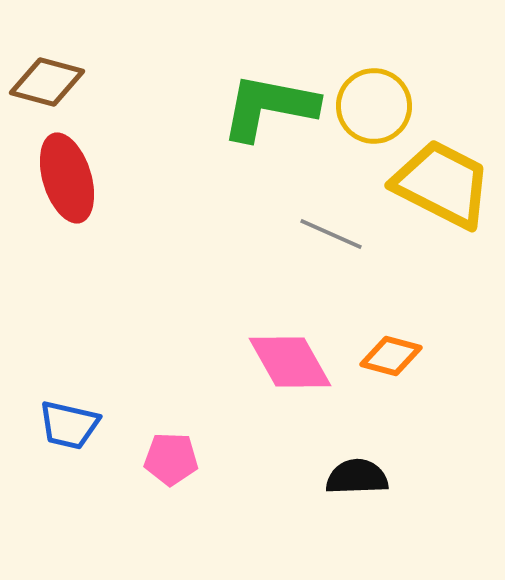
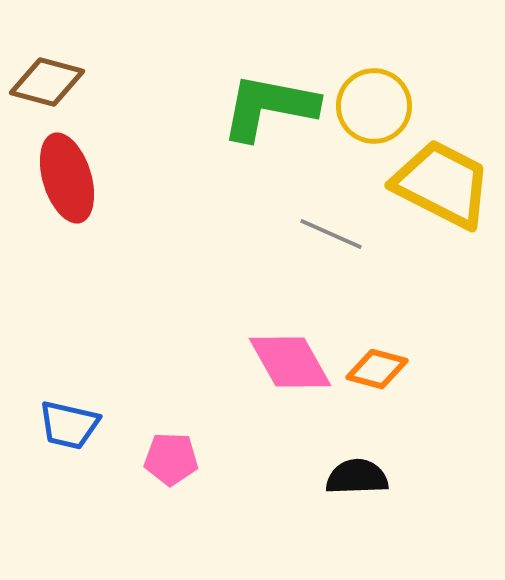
orange diamond: moved 14 px left, 13 px down
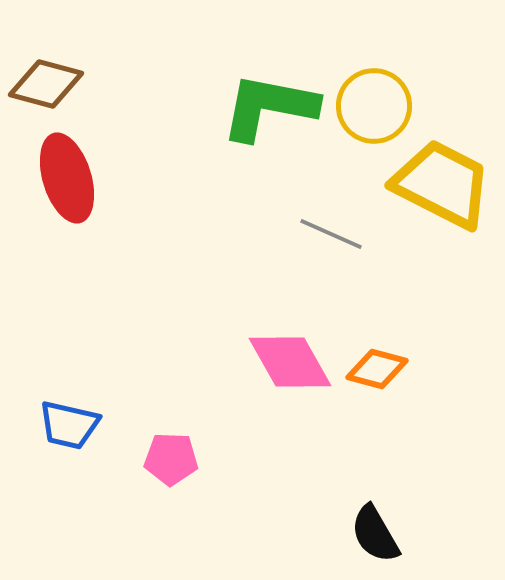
brown diamond: moved 1 px left, 2 px down
black semicircle: moved 18 px right, 57 px down; rotated 118 degrees counterclockwise
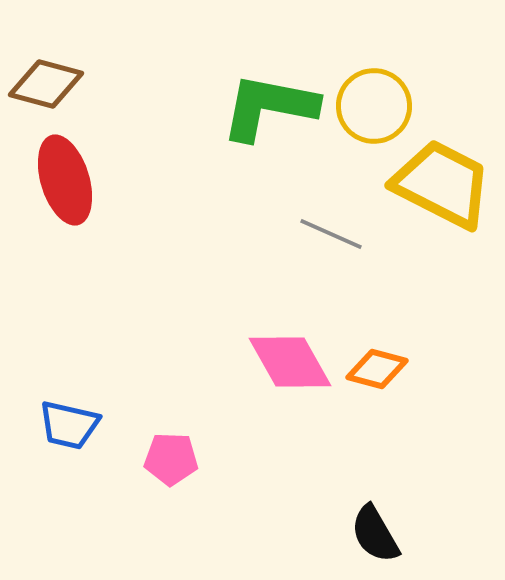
red ellipse: moved 2 px left, 2 px down
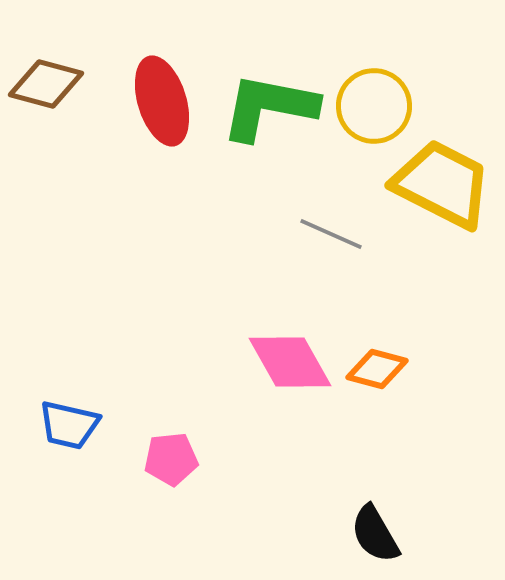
red ellipse: moved 97 px right, 79 px up
pink pentagon: rotated 8 degrees counterclockwise
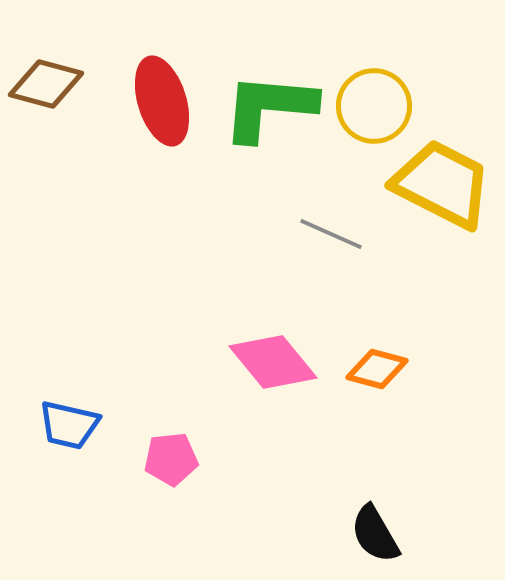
green L-shape: rotated 6 degrees counterclockwise
pink diamond: moved 17 px left; rotated 10 degrees counterclockwise
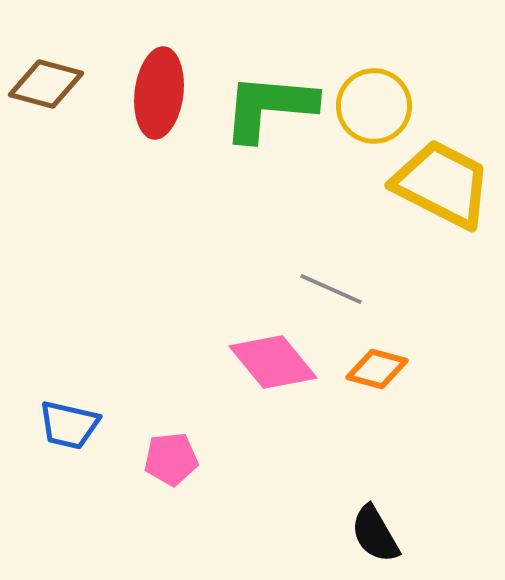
red ellipse: moved 3 px left, 8 px up; rotated 24 degrees clockwise
gray line: moved 55 px down
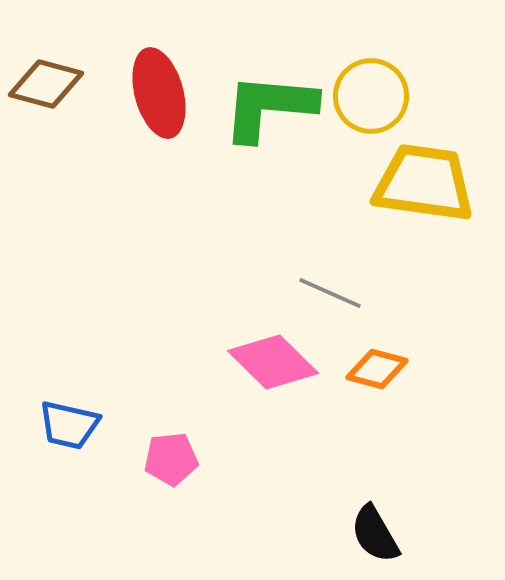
red ellipse: rotated 22 degrees counterclockwise
yellow circle: moved 3 px left, 10 px up
yellow trapezoid: moved 18 px left, 1 px up; rotated 19 degrees counterclockwise
gray line: moved 1 px left, 4 px down
pink diamond: rotated 6 degrees counterclockwise
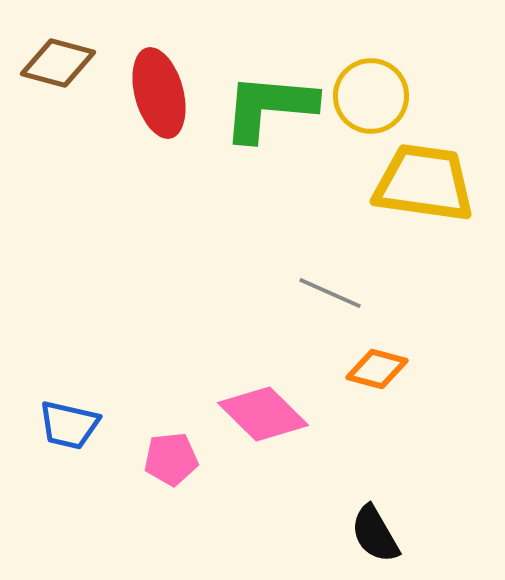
brown diamond: moved 12 px right, 21 px up
pink diamond: moved 10 px left, 52 px down
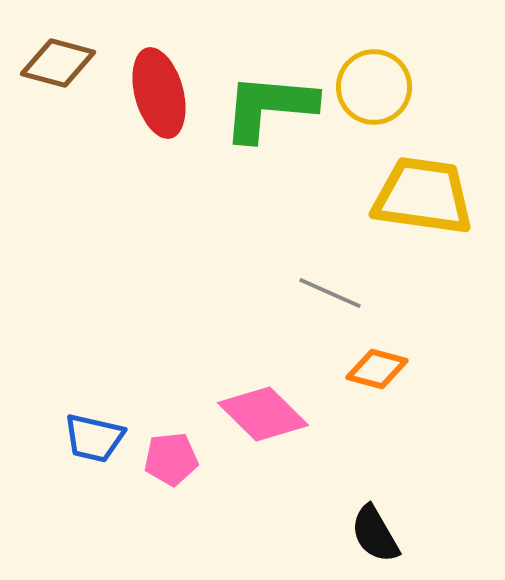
yellow circle: moved 3 px right, 9 px up
yellow trapezoid: moved 1 px left, 13 px down
blue trapezoid: moved 25 px right, 13 px down
